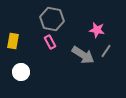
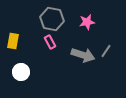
pink star: moved 10 px left, 8 px up; rotated 21 degrees counterclockwise
gray arrow: rotated 15 degrees counterclockwise
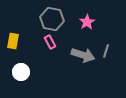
pink star: rotated 21 degrees counterclockwise
gray line: rotated 16 degrees counterclockwise
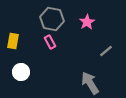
gray line: rotated 32 degrees clockwise
gray arrow: moved 7 px right, 28 px down; rotated 140 degrees counterclockwise
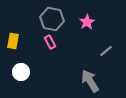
gray arrow: moved 2 px up
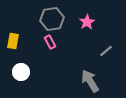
gray hexagon: rotated 20 degrees counterclockwise
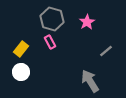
gray hexagon: rotated 25 degrees clockwise
yellow rectangle: moved 8 px right, 8 px down; rotated 28 degrees clockwise
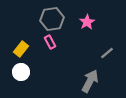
gray hexagon: rotated 25 degrees counterclockwise
gray line: moved 1 px right, 2 px down
gray arrow: rotated 60 degrees clockwise
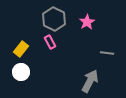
gray hexagon: moved 2 px right; rotated 25 degrees counterclockwise
gray line: rotated 48 degrees clockwise
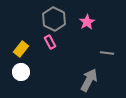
gray arrow: moved 1 px left, 1 px up
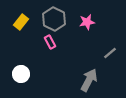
pink star: rotated 21 degrees clockwise
yellow rectangle: moved 27 px up
gray line: moved 3 px right; rotated 48 degrees counterclockwise
white circle: moved 2 px down
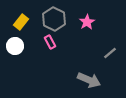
pink star: rotated 21 degrees counterclockwise
white circle: moved 6 px left, 28 px up
gray arrow: rotated 85 degrees clockwise
